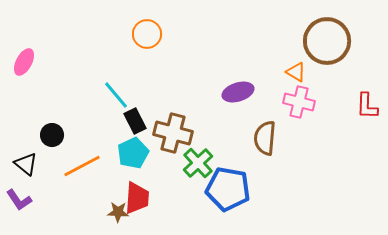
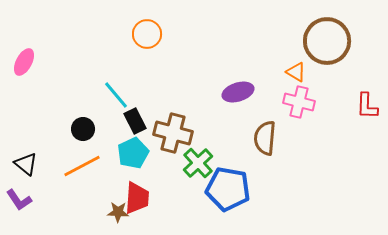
black circle: moved 31 px right, 6 px up
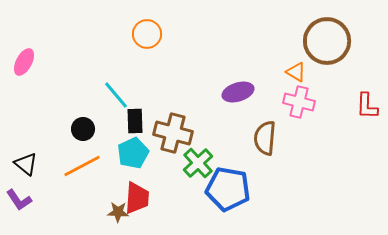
black rectangle: rotated 25 degrees clockwise
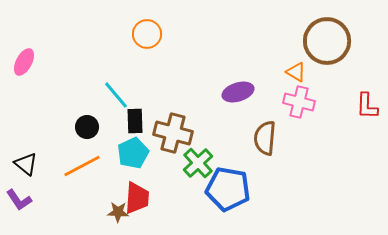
black circle: moved 4 px right, 2 px up
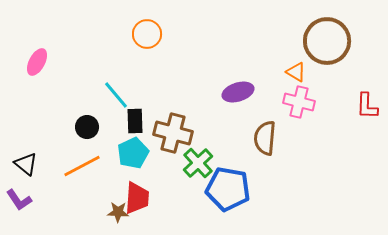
pink ellipse: moved 13 px right
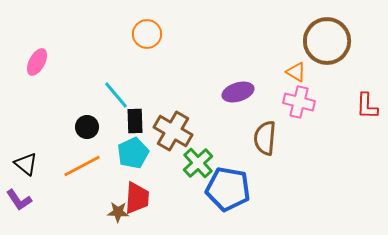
brown cross: moved 2 px up; rotated 15 degrees clockwise
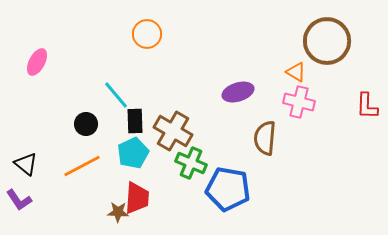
black circle: moved 1 px left, 3 px up
green cross: moved 7 px left; rotated 24 degrees counterclockwise
